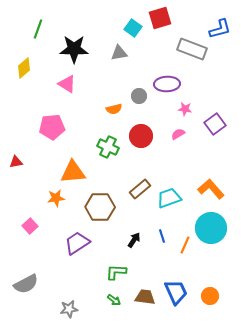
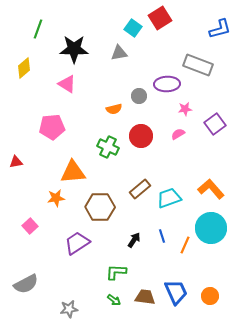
red square: rotated 15 degrees counterclockwise
gray rectangle: moved 6 px right, 16 px down
pink star: rotated 16 degrees counterclockwise
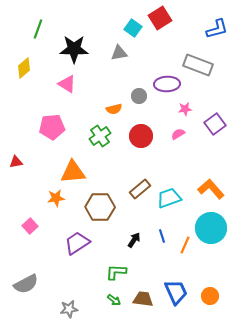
blue L-shape: moved 3 px left
green cross: moved 8 px left, 11 px up; rotated 30 degrees clockwise
brown trapezoid: moved 2 px left, 2 px down
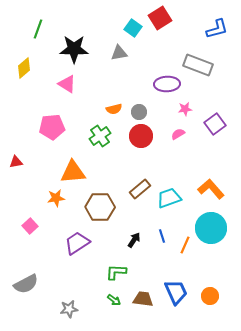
gray circle: moved 16 px down
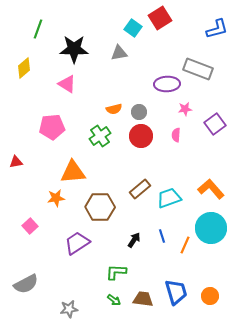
gray rectangle: moved 4 px down
pink semicircle: moved 2 px left, 1 px down; rotated 56 degrees counterclockwise
blue trapezoid: rotated 8 degrees clockwise
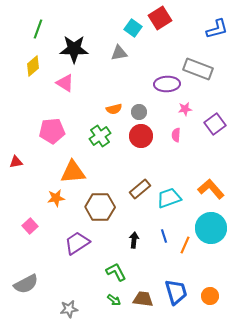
yellow diamond: moved 9 px right, 2 px up
pink triangle: moved 2 px left, 1 px up
pink pentagon: moved 4 px down
blue line: moved 2 px right
black arrow: rotated 28 degrees counterclockwise
green L-shape: rotated 60 degrees clockwise
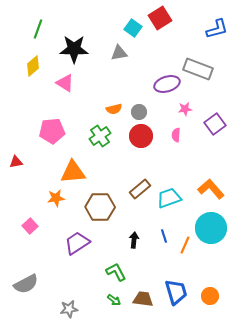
purple ellipse: rotated 15 degrees counterclockwise
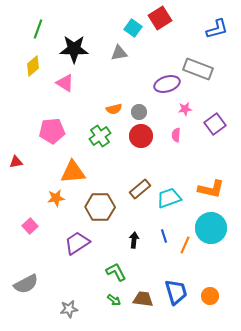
orange L-shape: rotated 144 degrees clockwise
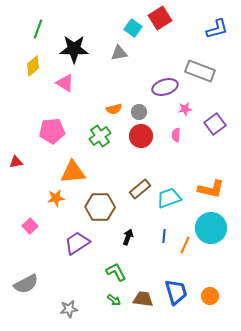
gray rectangle: moved 2 px right, 2 px down
purple ellipse: moved 2 px left, 3 px down
blue line: rotated 24 degrees clockwise
black arrow: moved 6 px left, 3 px up; rotated 14 degrees clockwise
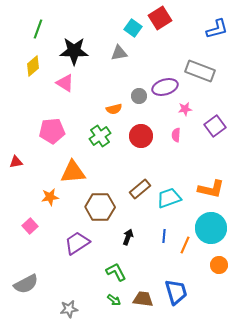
black star: moved 2 px down
gray circle: moved 16 px up
purple square: moved 2 px down
orange star: moved 6 px left, 1 px up
orange circle: moved 9 px right, 31 px up
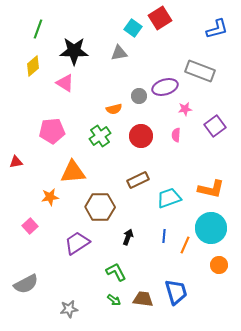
brown rectangle: moved 2 px left, 9 px up; rotated 15 degrees clockwise
